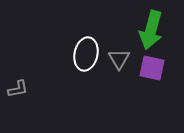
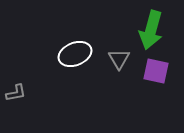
white ellipse: moved 11 px left; rotated 56 degrees clockwise
purple square: moved 4 px right, 3 px down
gray L-shape: moved 2 px left, 4 px down
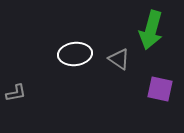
white ellipse: rotated 16 degrees clockwise
gray triangle: rotated 25 degrees counterclockwise
purple square: moved 4 px right, 18 px down
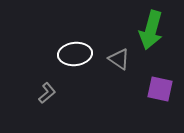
gray L-shape: moved 31 px right; rotated 30 degrees counterclockwise
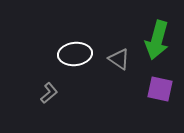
green arrow: moved 6 px right, 10 px down
gray L-shape: moved 2 px right
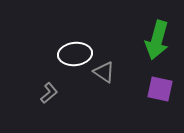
gray triangle: moved 15 px left, 13 px down
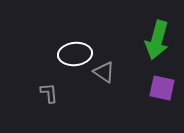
purple square: moved 2 px right, 1 px up
gray L-shape: rotated 55 degrees counterclockwise
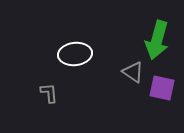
gray triangle: moved 29 px right
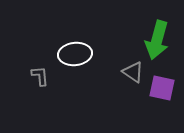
gray L-shape: moved 9 px left, 17 px up
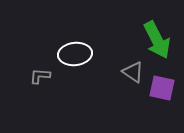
green arrow: rotated 42 degrees counterclockwise
gray L-shape: rotated 80 degrees counterclockwise
